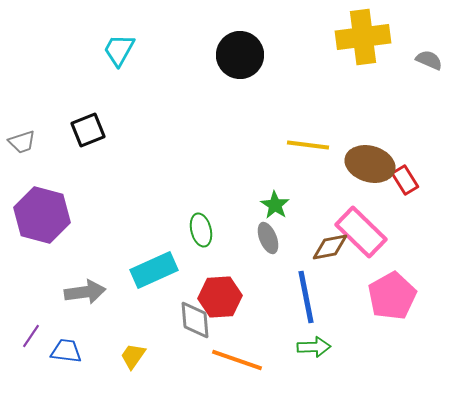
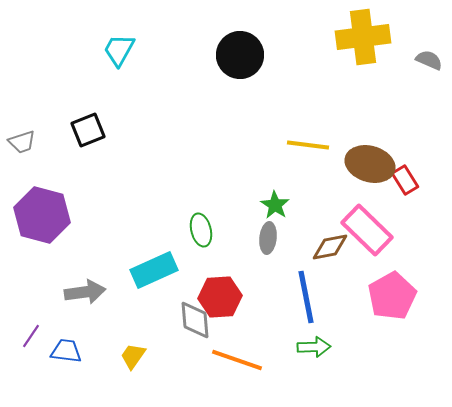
pink rectangle: moved 6 px right, 2 px up
gray ellipse: rotated 28 degrees clockwise
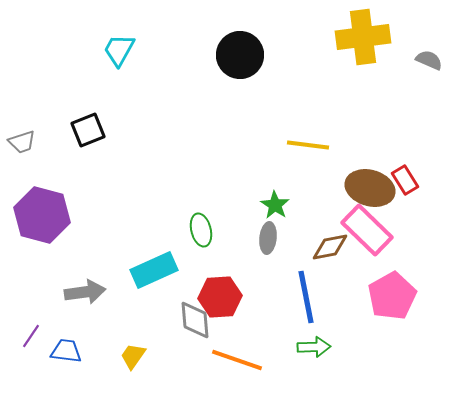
brown ellipse: moved 24 px down
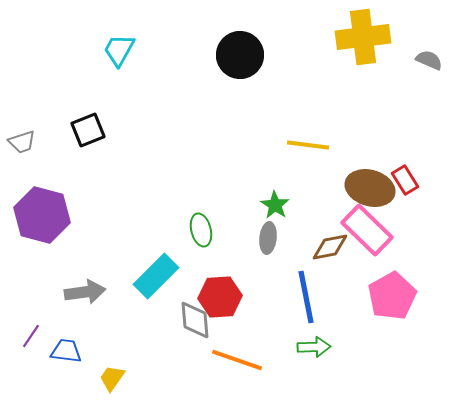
cyan rectangle: moved 2 px right, 6 px down; rotated 21 degrees counterclockwise
yellow trapezoid: moved 21 px left, 22 px down
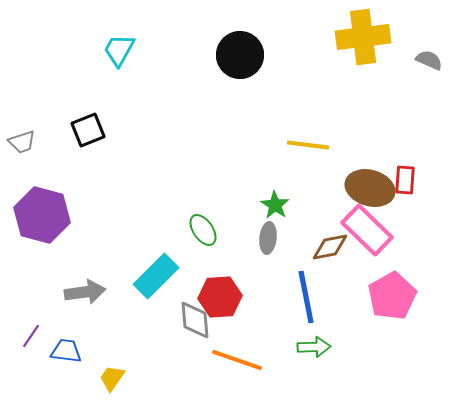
red rectangle: rotated 36 degrees clockwise
green ellipse: moved 2 px right; rotated 20 degrees counterclockwise
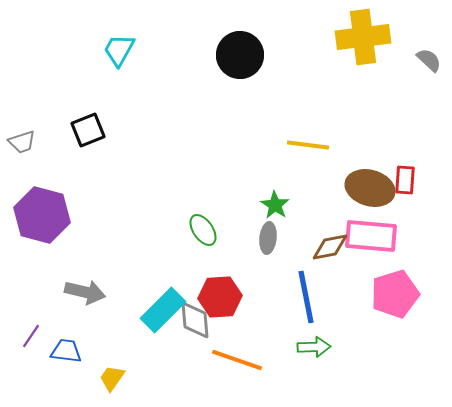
gray semicircle: rotated 20 degrees clockwise
pink rectangle: moved 4 px right, 6 px down; rotated 39 degrees counterclockwise
cyan rectangle: moved 7 px right, 34 px down
gray arrow: rotated 21 degrees clockwise
pink pentagon: moved 3 px right, 2 px up; rotated 12 degrees clockwise
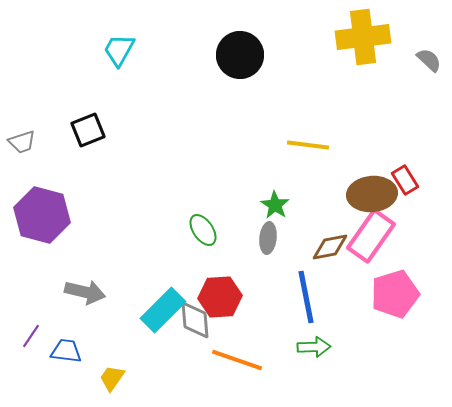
red rectangle: rotated 36 degrees counterclockwise
brown ellipse: moved 2 px right, 6 px down; rotated 21 degrees counterclockwise
pink rectangle: rotated 60 degrees counterclockwise
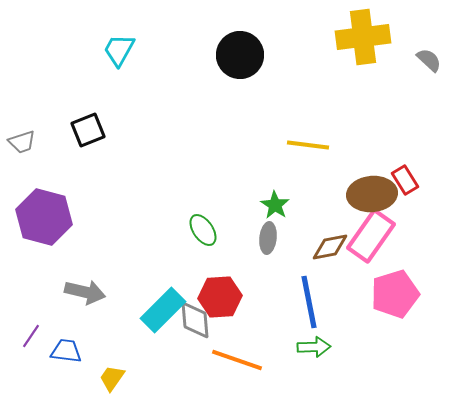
purple hexagon: moved 2 px right, 2 px down
blue line: moved 3 px right, 5 px down
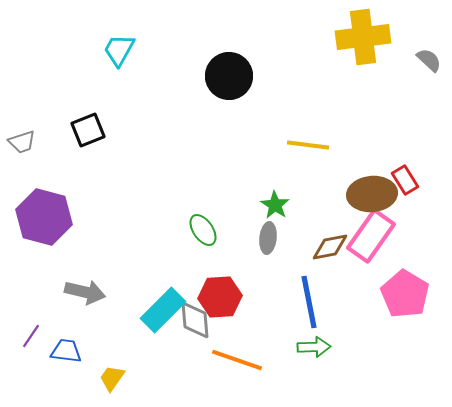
black circle: moved 11 px left, 21 px down
pink pentagon: moved 10 px right; rotated 24 degrees counterclockwise
